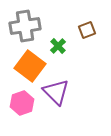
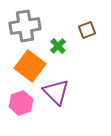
pink hexagon: moved 1 px left
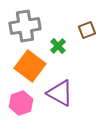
purple triangle: moved 4 px right, 1 px down; rotated 16 degrees counterclockwise
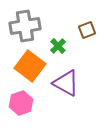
purple triangle: moved 6 px right, 10 px up
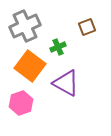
gray cross: rotated 16 degrees counterclockwise
brown square: moved 3 px up
green cross: moved 1 px down; rotated 21 degrees clockwise
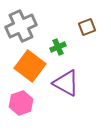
gray cross: moved 4 px left
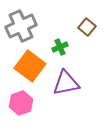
brown square: rotated 30 degrees counterclockwise
green cross: moved 2 px right
purple triangle: rotated 40 degrees counterclockwise
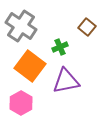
gray cross: rotated 32 degrees counterclockwise
purple triangle: moved 2 px up
pink hexagon: rotated 10 degrees counterclockwise
